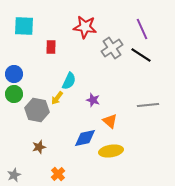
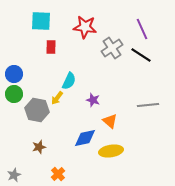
cyan square: moved 17 px right, 5 px up
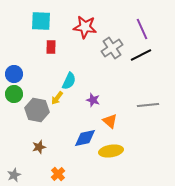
black line: rotated 60 degrees counterclockwise
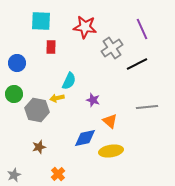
black line: moved 4 px left, 9 px down
blue circle: moved 3 px right, 11 px up
yellow arrow: rotated 40 degrees clockwise
gray line: moved 1 px left, 2 px down
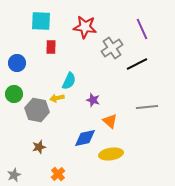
yellow ellipse: moved 3 px down
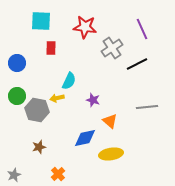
red rectangle: moved 1 px down
green circle: moved 3 px right, 2 px down
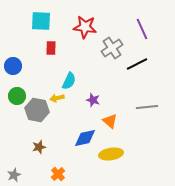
blue circle: moved 4 px left, 3 px down
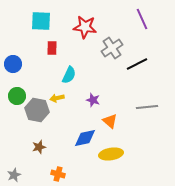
purple line: moved 10 px up
red rectangle: moved 1 px right
blue circle: moved 2 px up
cyan semicircle: moved 6 px up
orange cross: rotated 32 degrees counterclockwise
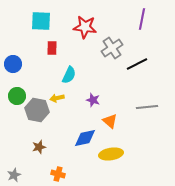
purple line: rotated 35 degrees clockwise
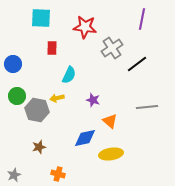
cyan square: moved 3 px up
black line: rotated 10 degrees counterclockwise
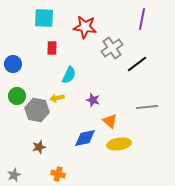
cyan square: moved 3 px right
yellow ellipse: moved 8 px right, 10 px up
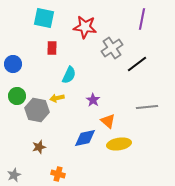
cyan square: rotated 10 degrees clockwise
purple star: rotated 16 degrees clockwise
orange triangle: moved 2 px left
